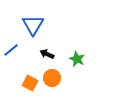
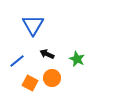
blue line: moved 6 px right, 11 px down
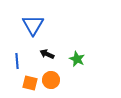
blue line: rotated 56 degrees counterclockwise
orange circle: moved 1 px left, 2 px down
orange square: rotated 14 degrees counterclockwise
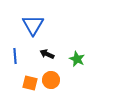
blue line: moved 2 px left, 5 px up
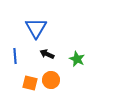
blue triangle: moved 3 px right, 3 px down
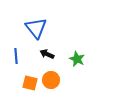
blue triangle: rotated 10 degrees counterclockwise
blue line: moved 1 px right
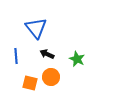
orange circle: moved 3 px up
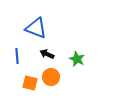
blue triangle: rotated 30 degrees counterclockwise
blue line: moved 1 px right
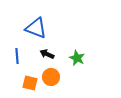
green star: moved 1 px up
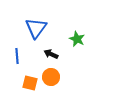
blue triangle: rotated 45 degrees clockwise
black arrow: moved 4 px right
green star: moved 19 px up
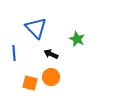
blue triangle: rotated 20 degrees counterclockwise
blue line: moved 3 px left, 3 px up
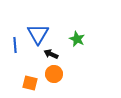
blue triangle: moved 2 px right, 6 px down; rotated 15 degrees clockwise
blue line: moved 1 px right, 8 px up
orange circle: moved 3 px right, 3 px up
